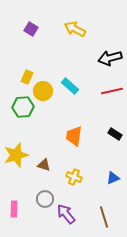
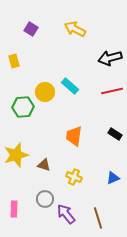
yellow rectangle: moved 13 px left, 16 px up; rotated 40 degrees counterclockwise
yellow circle: moved 2 px right, 1 px down
brown line: moved 6 px left, 1 px down
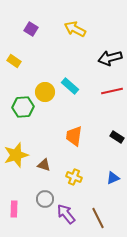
yellow rectangle: rotated 40 degrees counterclockwise
black rectangle: moved 2 px right, 3 px down
brown line: rotated 10 degrees counterclockwise
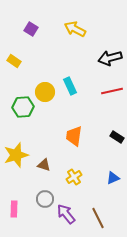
cyan rectangle: rotated 24 degrees clockwise
yellow cross: rotated 35 degrees clockwise
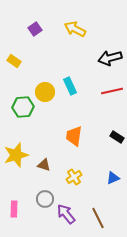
purple square: moved 4 px right; rotated 24 degrees clockwise
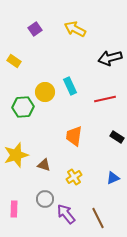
red line: moved 7 px left, 8 px down
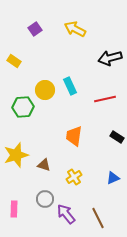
yellow circle: moved 2 px up
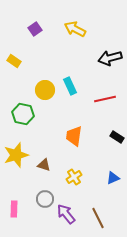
green hexagon: moved 7 px down; rotated 15 degrees clockwise
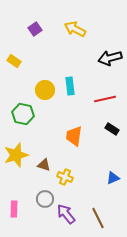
cyan rectangle: rotated 18 degrees clockwise
black rectangle: moved 5 px left, 8 px up
yellow cross: moved 9 px left; rotated 35 degrees counterclockwise
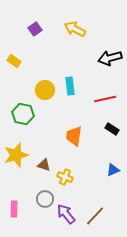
blue triangle: moved 8 px up
brown line: moved 3 px left, 2 px up; rotated 70 degrees clockwise
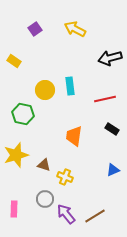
brown line: rotated 15 degrees clockwise
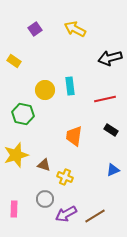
black rectangle: moved 1 px left, 1 px down
purple arrow: rotated 80 degrees counterclockwise
